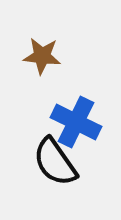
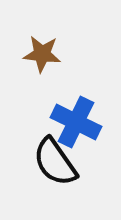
brown star: moved 2 px up
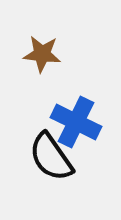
black semicircle: moved 4 px left, 5 px up
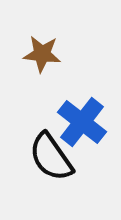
blue cross: moved 6 px right; rotated 12 degrees clockwise
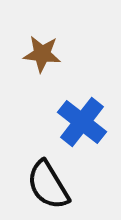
black semicircle: moved 3 px left, 28 px down; rotated 4 degrees clockwise
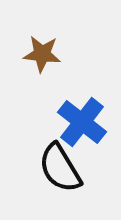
black semicircle: moved 12 px right, 17 px up
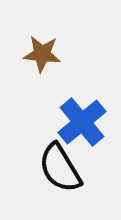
blue cross: rotated 12 degrees clockwise
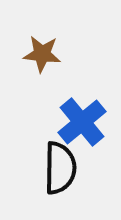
black semicircle: rotated 148 degrees counterclockwise
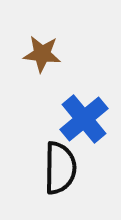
blue cross: moved 2 px right, 3 px up
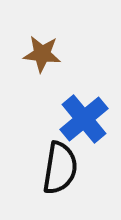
black semicircle: rotated 8 degrees clockwise
